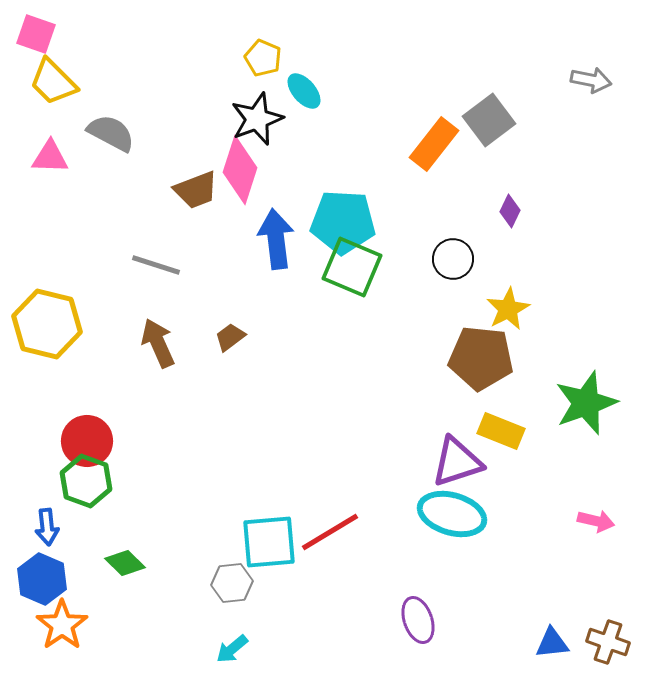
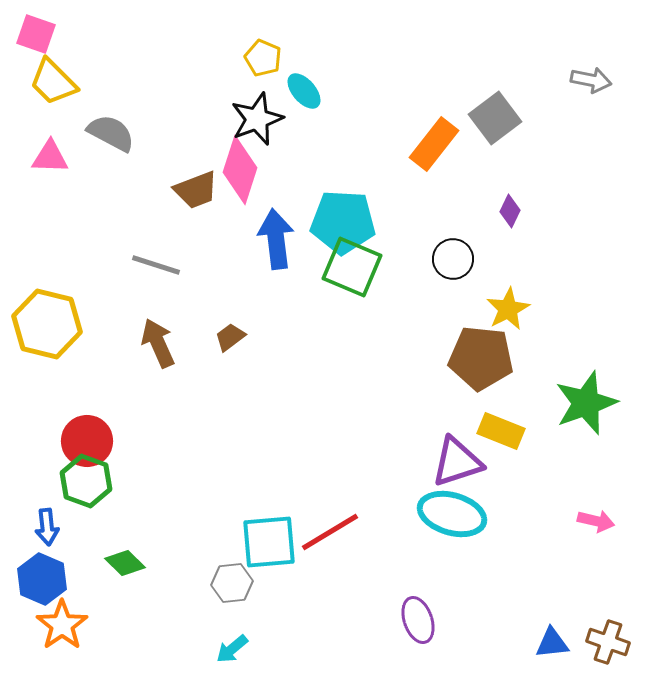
gray square at (489, 120): moved 6 px right, 2 px up
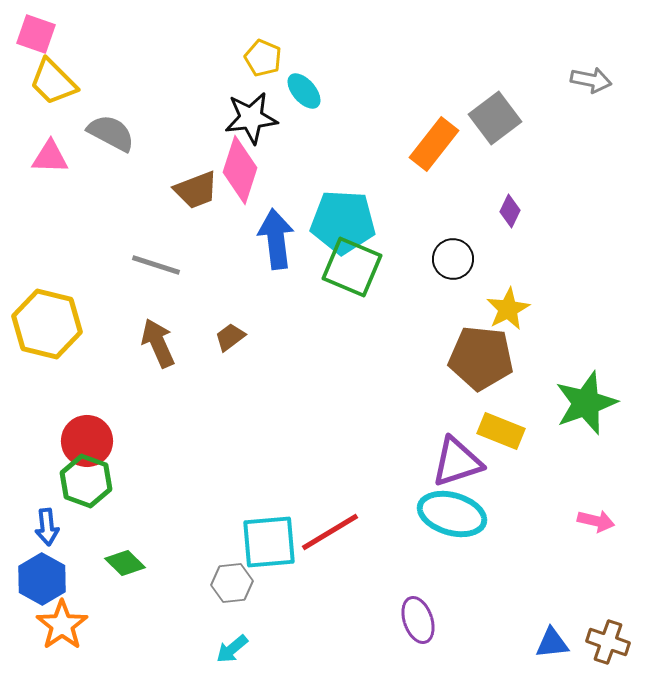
black star at (257, 119): moved 6 px left, 1 px up; rotated 14 degrees clockwise
blue hexagon at (42, 579): rotated 6 degrees clockwise
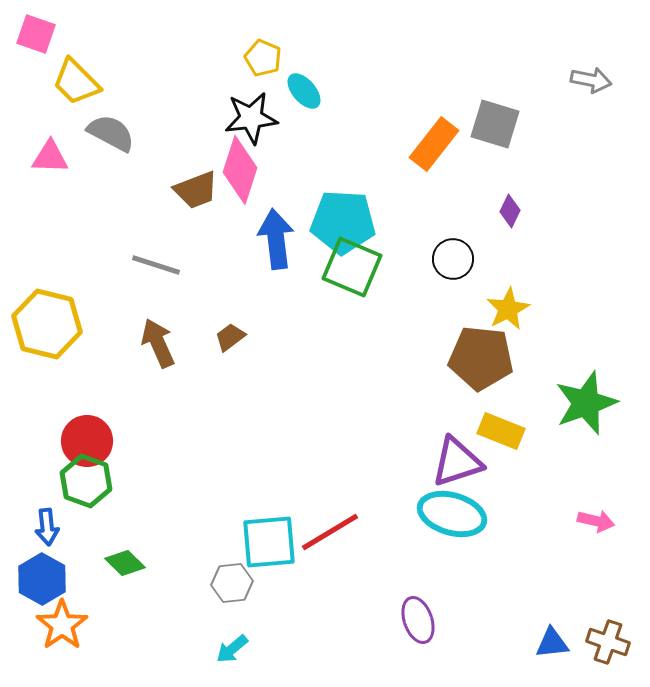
yellow trapezoid at (53, 82): moved 23 px right
gray square at (495, 118): moved 6 px down; rotated 36 degrees counterclockwise
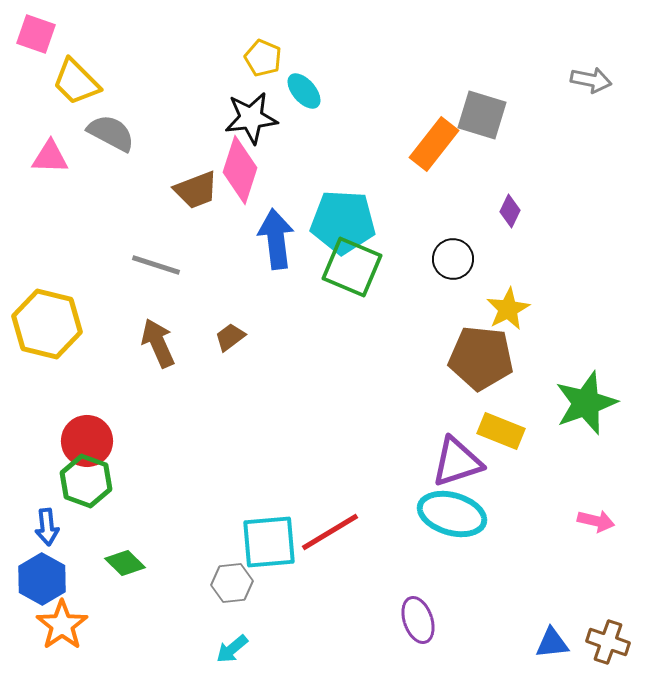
gray square at (495, 124): moved 13 px left, 9 px up
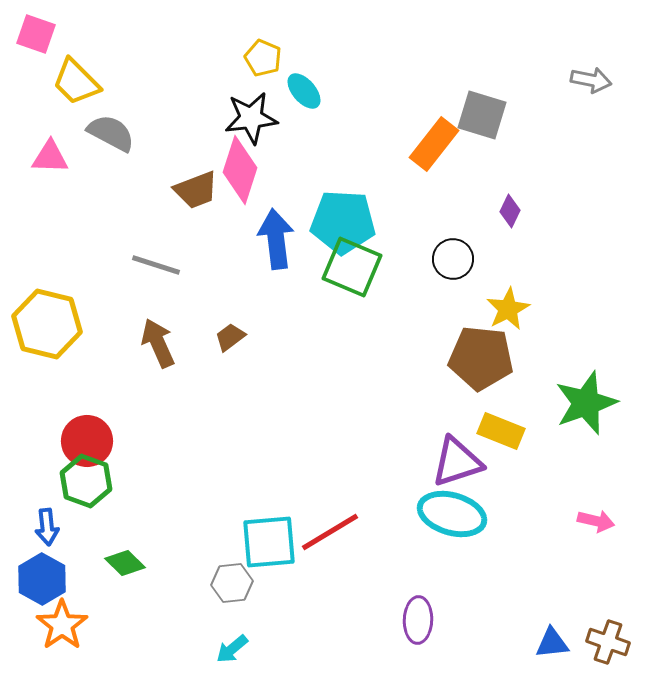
purple ellipse at (418, 620): rotated 21 degrees clockwise
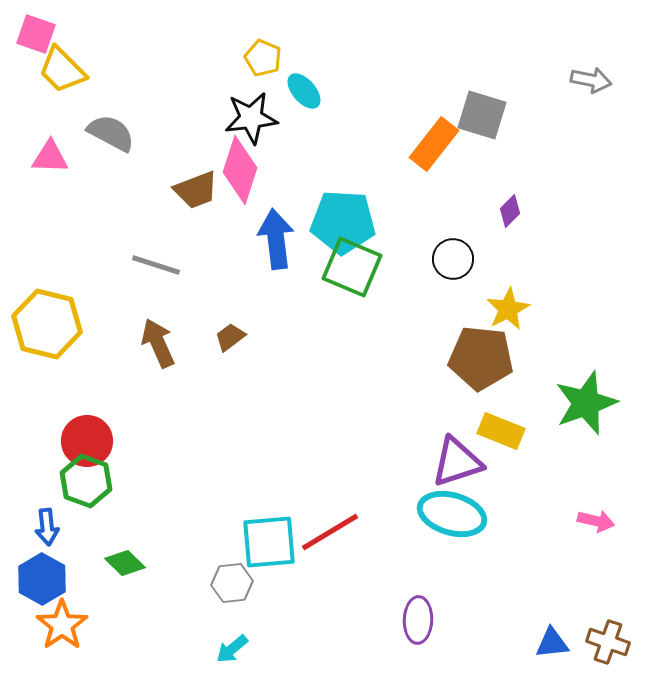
yellow trapezoid at (76, 82): moved 14 px left, 12 px up
purple diamond at (510, 211): rotated 20 degrees clockwise
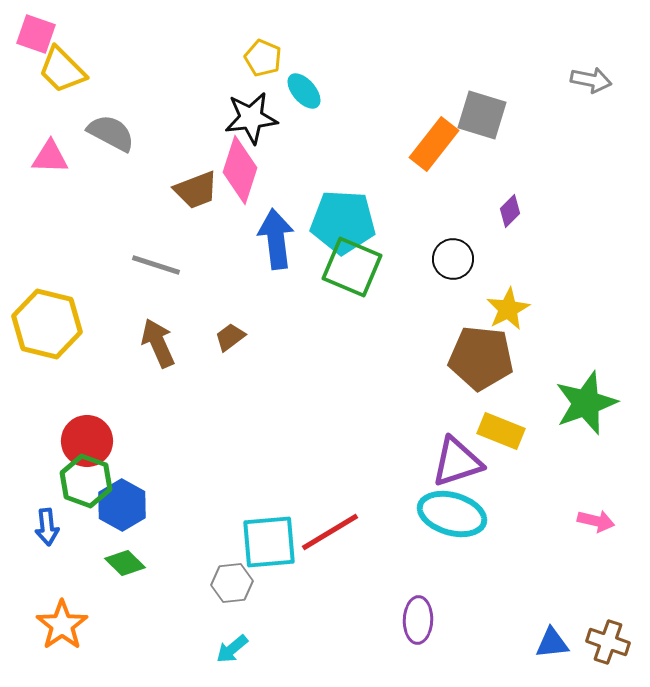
blue hexagon at (42, 579): moved 80 px right, 74 px up
